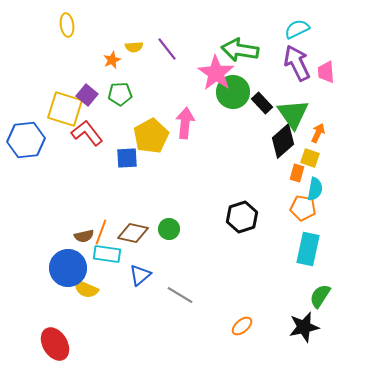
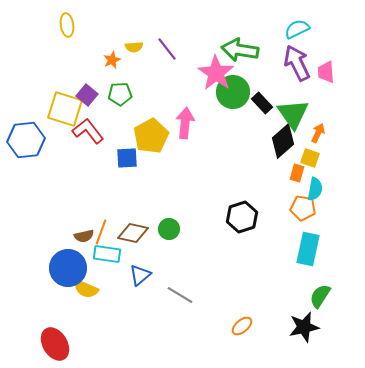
red L-shape at (87, 133): moved 1 px right, 2 px up
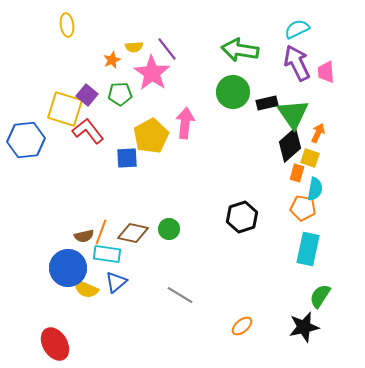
pink star at (216, 73): moved 64 px left
black rectangle at (262, 103): moved 5 px right; rotated 60 degrees counterclockwise
black diamond at (283, 141): moved 7 px right, 4 px down
blue triangle at (140, 275): moved 24 px left, 7 px down
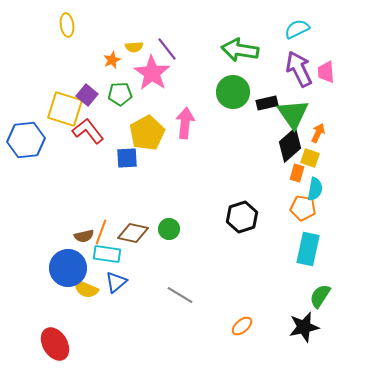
purple arrow at (297, 63): moved 2 px right, 6 px down
yellow pentagon at (151, 136): moved 4 px left, 3 px up
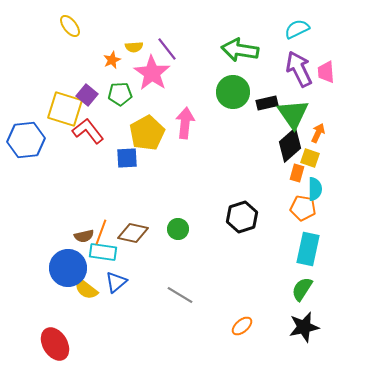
yellow ellipse at (67, 25): moved 3 px right, 1 px down; rotated 30 degrees counterclockwise
cyan semicircle at (315, 189): rotated 10 degrees counterclockwise
green circle at (169, 229): moved 9 px right
cyan rectangle at (107, 254): moved 4 px left, 2 px up
yellow semicircle at (86, 289): rotated 15 degrees clockwise
green semicircle at (320, 296): moved 18 px left, 7 px up
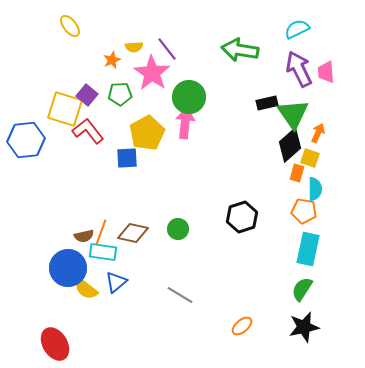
green circle at (233, 92): moved 44 px left, 5 px down
orange pentagon at (303, 208): moved 1 px right, 3 px down
